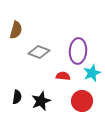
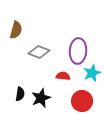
black semicircle: moved 3 px right, 3 px up
black star: moved 3 px up
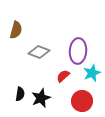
red semicircle: rotated 48 degrees counterclockwise
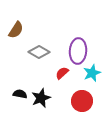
brown semicircle: rotated 18 degrees clockwise
gray diamond: rotated 10 degrees clockwise
red semicircle: moved 1 px left, 3 px up
black semicircle: rotated 88 degrees counterclockwise
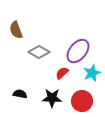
brown semicircle: rotated 126 degrees clockwise
purple ellipse: rotated 35 degrees clockwise
black star: moved 11 px right; rotated 24 degrees clockwise
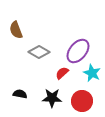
cyan star: rotated 24 degrees counterclockwise
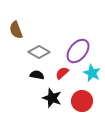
black semicircle: moved 17 px right, 19 px up
black star: rotated 18 degrees clockwise
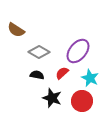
brown semicircle: rotated 36 degrees counterclockwise
cyan star: moved 2 px left, 5 px down
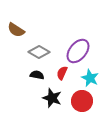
red semicircle: rotated 24 degrees counterclockwise
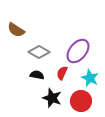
red circle: moved 1 px left
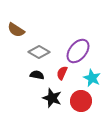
cyan star: moved 2 px right
